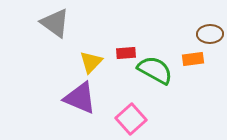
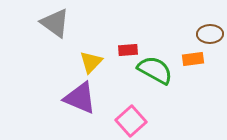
red rectangle: moved 2 px right, 3 px up
pink square: moved 2 px down
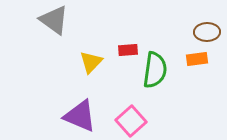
gray triangle: moved 1 px left, 3 px up
brown ellipse: moved 3 px left, 2 px up
orange rectangle: moved 4 px right
green semicircle: rotated 69 degrees clockwise
purple triangle: moved 18 px down
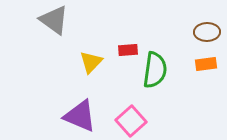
orange rectangle: moved 9 px right, 5 px down
